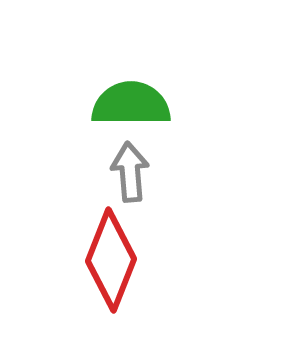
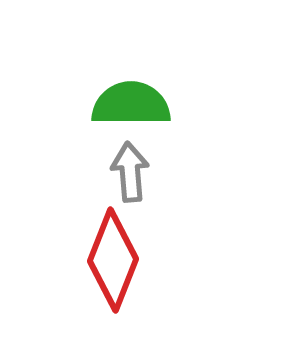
red diamond: moved 2 px right
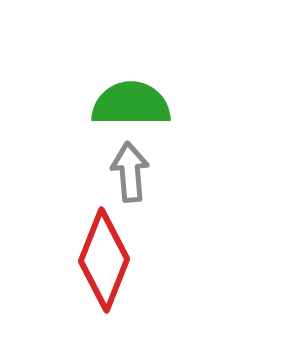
red diamond: moved 9 px left
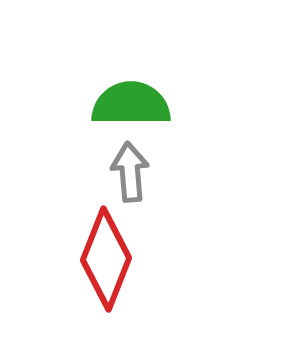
red diamond: moved 2 px right, 1 px up
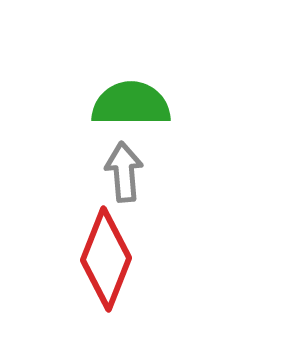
gray arrow: moved 6 px left
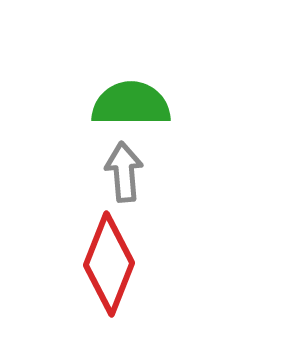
red diamond: moved 3 px right, 5 px down
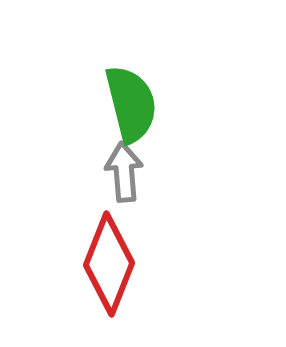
green semicircle: rotated 76 degrees clockwise
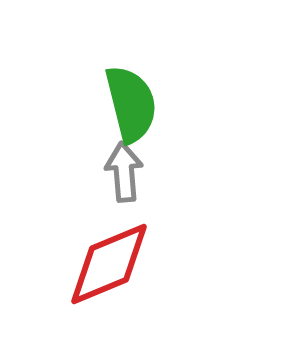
red diamond: rotated 46 degrees clockwise
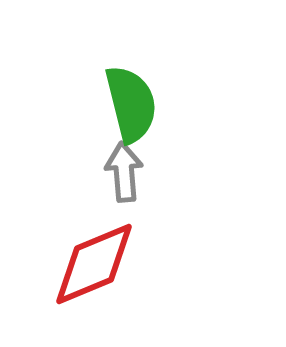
red diamond: moved 15 px left
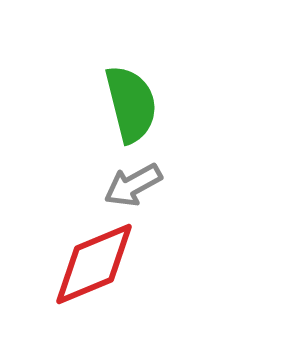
gray arrow: moved 9 px right, 13 px down; rotated 114 degrees counterclockwise
